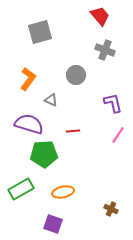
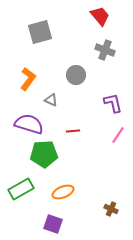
orange ellipse: rotated 10 degrees counterclockwise
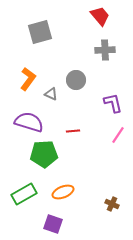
gray cross: rotated 24 degrees counterclockwise
gray circle: moved 5 px down
gray triangle: moved 6 px up
purple semicircle: moved 2 px up
green rectangle: moved 3 px right, 5 px down
brown cross: moved 1 px right, 5 px up
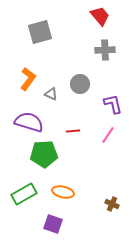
gray circle: moved 4 px right, 4 px down
purple L-shape: moved 1 px down
pink line: moved 10 px left
orange ellipse: rotated 35 degrees clockwise
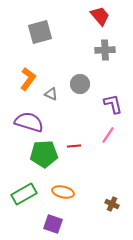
red line: moved 1 px right, 15 px down
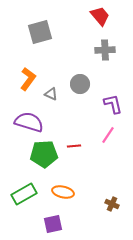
purple square: rotated 30 degrees counterclockwise
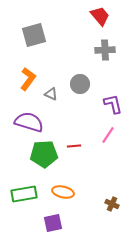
gray square: moved 6 px left, 3 px down
green rectangle: rotated 20 degrees clockwise
purple square: moved 1 px up
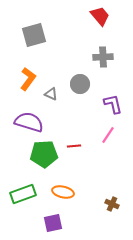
gray cross: moved 2 px left, 7 px down
green rectangle: moved 1 px left; rotated 10 degrees counterclockwise
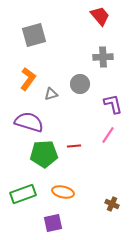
gray triangle: rotated 40 degrees counterclockwise
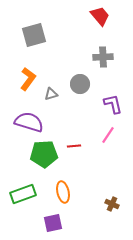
orange ellipse: rotated 65 degrees clockwise
